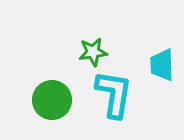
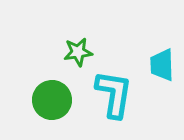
green star: moved 15 px left
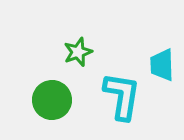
green star: rotated 12 degrees counterclockwise
cyan L-shape: moved 8 px right, 2 px down
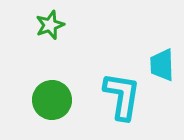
green star: moved 28 px left, 27 px up
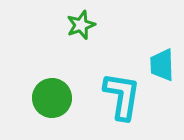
green star: moved 31 px right
green circle: moved 2 px up
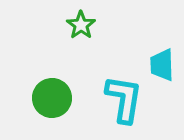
green star: rotated 16 degrees counterclockwise
cyan L-shape: moved 2 px right, 3 px down
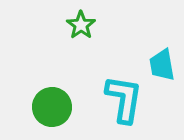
cyan trapezoid: rotated 8 degrees counterclockwise
green circle: moved 9 px down
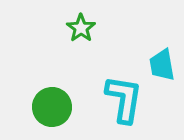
green star: moved 3 px down
